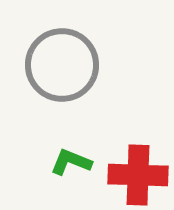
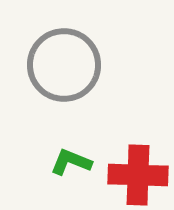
gray circle: moved 2 px right
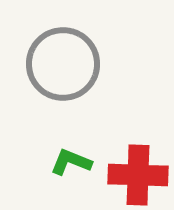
gray circle: moved 1 px left, 1 px up
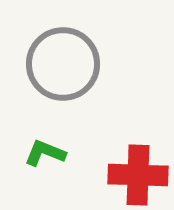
green L-shape: moved 26 px left, 9 px up
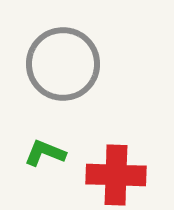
red cross: moved 22 px left
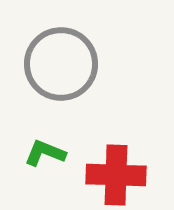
gray circle: moved 2 px left
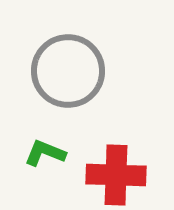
gray circle: moved 7 px right, 7 px down
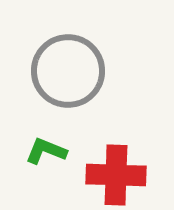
green L-shape: moved 1 px right, 2 px up
